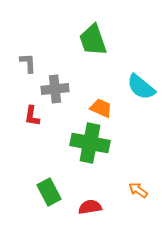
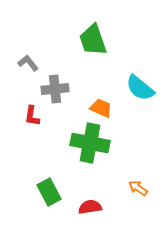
gray L-shape: rotated 35 degrees counterclockwise
cyan semicircle: moved 1 px left, 1 px down
orange arrow: moved 2 px up
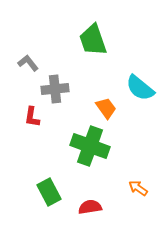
orange trapezoid: moved 5 px right; rotated 30 degrees clockwise
red L-shape: moved 1 px down
green cross: moved 3 px down; rotated 9 degrees clockwise
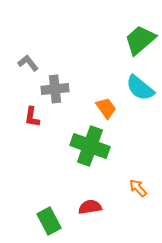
green trapezoid: moved 47 px right; rotated 68 degrees clockwise
orange arrow: rotated 12 degrees clockwise
green rectangle: moved 29 px down
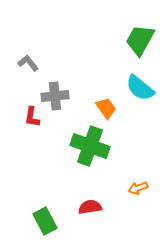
green trapezoid: rotated 20 degrees counterclockwise
gray cross: moved 7 px down
orange arrow: rotated 66 degrees counterclockwise
green rectangle: moved 4 px left
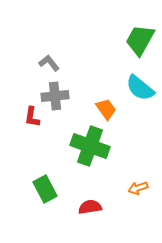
gray L-shape: moved 21 px right
orange trapezoid: moved 1 px down
green rectangle: moved 32 px up
